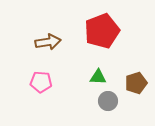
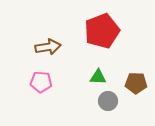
brown arrow: moved 5 px down
brown pentagon: rotated 20 degrees clockwise
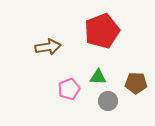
pink pentagon: moved 28 px right, 7 px down; rotated 25 degrees counterclockwise
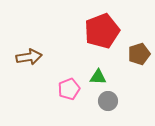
brown arrow: moved 19 px left, 10 px down
brown pentagon: moved 3 px right, 29 px up; rotated 20 degrees counterclockwise
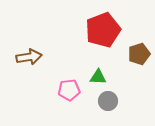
red pentagon: moved 1 px right, 1 px up
pink pentagon: moved 1 px down; rotated 15 degrees clockwise
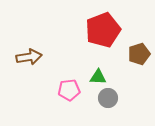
gray circle: moved 3 px up
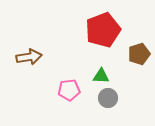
green triangle: moved 3 px right, 1 px up
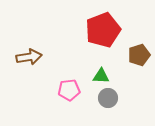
brown pentagon: moved 1 px down
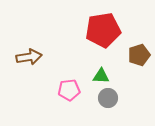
red pentagon: rotated 12 degrees clockwise
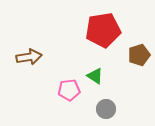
green triangle: moved 6 px left; rotated 30 degrees clockwise
gray circle: moved 2 px left, 11 px down
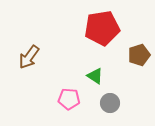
red pentagon: moved 1 px left, 2 px up
brown arrow: rotated 135 degrees clockwise
pink pentagon: moved 9 px down; rotated 10 degrees clockwise
gray circle: moved 4 px right, 6 px up
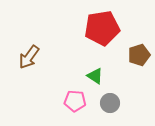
pink pentagon: moved 6 px right, 2 px down
